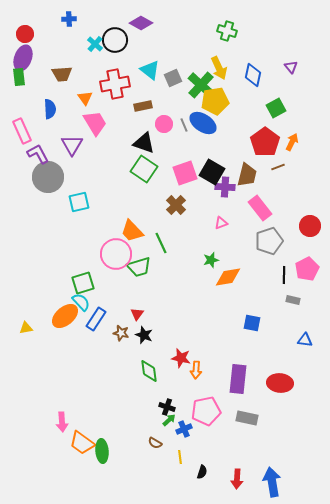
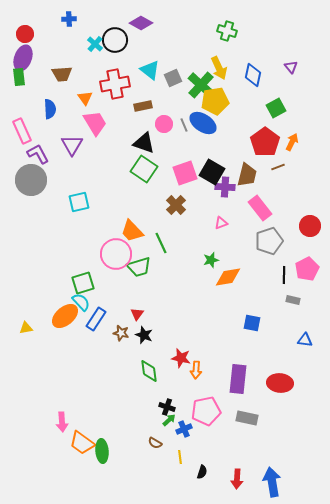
gray circle at (48, 177): moved 17 px left, 3 px down
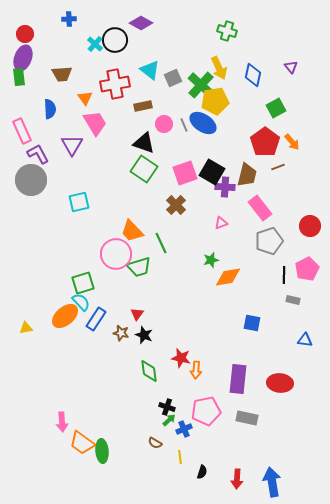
orange arrow at (292, 142): rotated 114 degrees clockwise
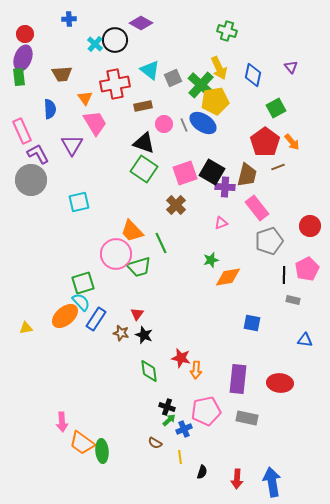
pink rectangle at (260, 208): moved 3 px left
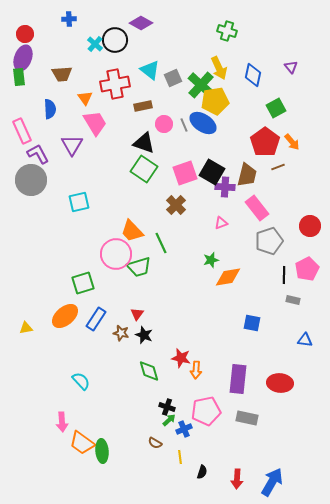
cyan semicircle at (81, 302): moved 79 px down
green diamond at (149, 371): rotated 10 degrees counterclockwise
blue arrow at (272, 482): rotated 40 degrees clockwise
